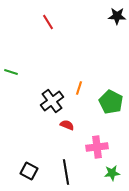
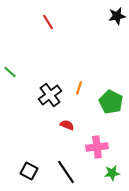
black star: rotated 12 degrees counterclockwise
green line: moved 1 px left; rotated 24 degrees clockwise
black cross: moved 2 px left, 6 px up
black line: rotated 25 degrees counterclockwise
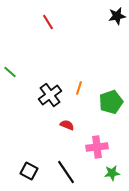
green pentagon: rotated 25 degrees clockwise
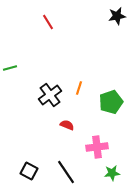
green line: moved 4 px up; rotated 56 degrees counterclockwise
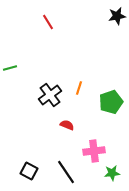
pink cross: moved 3 px left, 4 px down
